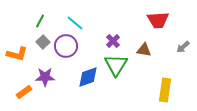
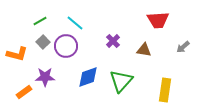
green line: rotated 32 degrees clockwise
green triangle: moved 5 px right, 16 px down; rotated 10 degrees clockwise
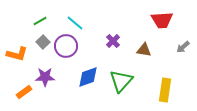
red trapezoid: moved 4 px right
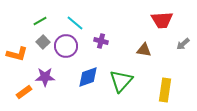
purple cross: moved 12 px left; rotated 32 degrees counterclockwise
gray arrow: moved 3 px up
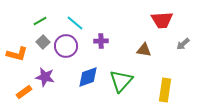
purple cross: rotated 16 degrees counterclockwise
purple star: rotated 12 degrees clockwise
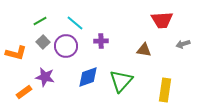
gray arrow: rotated 24 degrees clockwise
orange L-shape: moved 1 px left, 1 px up
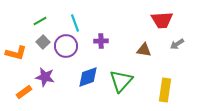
cyan line: rotated 30 degrees clockwise
gray arrow: moved 6 px left; rotated 16 degrees counterclockwise
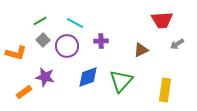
cyan line: rotated 42 degrees counterclockwise
gray square: moved 2 px up
purple circle: moved 1 px right
brown triangle: moved 3 px left; rotated 35 degrees counterclockwise
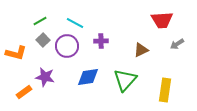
blue diamond: rotated 10 degrees clockwise
green triangle: moved 4 px right, 1 px up
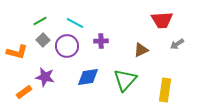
orange L-shape: moved 1 px right, 1 px up
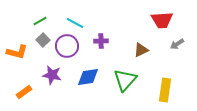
purple star: moved 7 px right, 2 px up
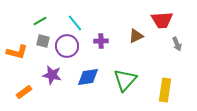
cyan line: rotated 24 degrees clockwise
gray square: moved 1 px down; rotated 32 degrees counterclockwise
gray arrow: rotated 80 degrees counterclockwise
brown triangle: moved 5 px left, 14 px up
